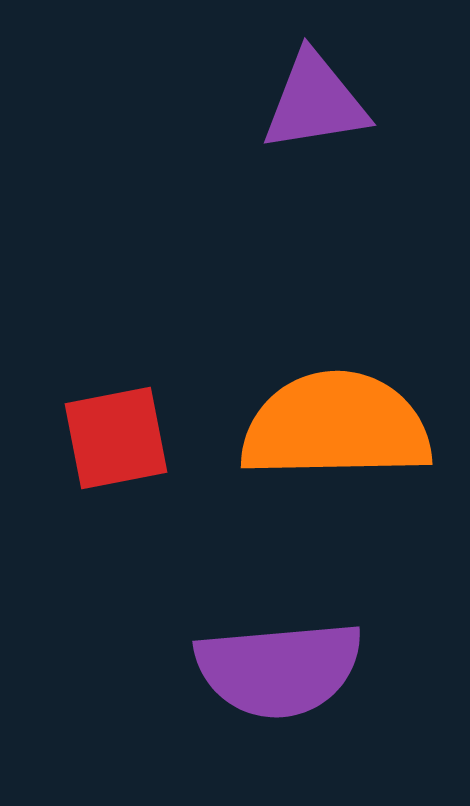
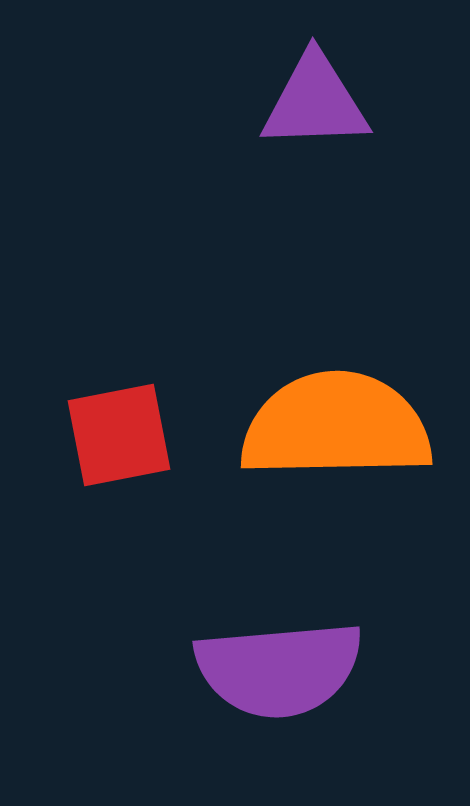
purple triangle: rotated 7 degrees clockwise
red square: moved 3 px right, 3 px up
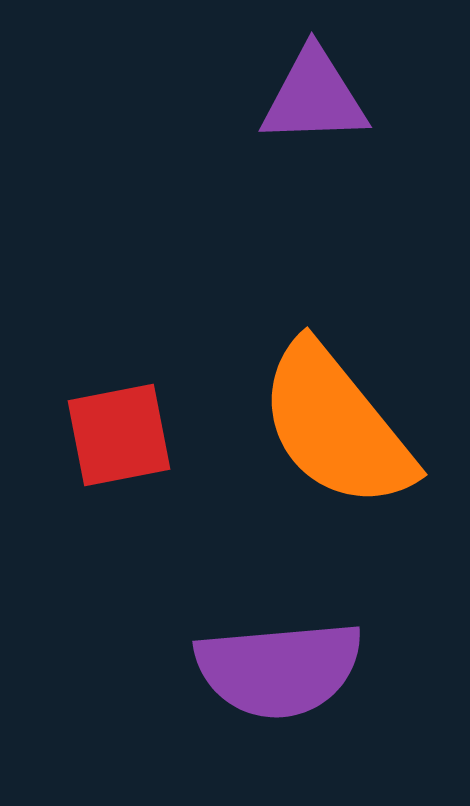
purple triangle: moved 1 px left, 5 px up
orange semicircle: rotated 128 degrees counterclockwise
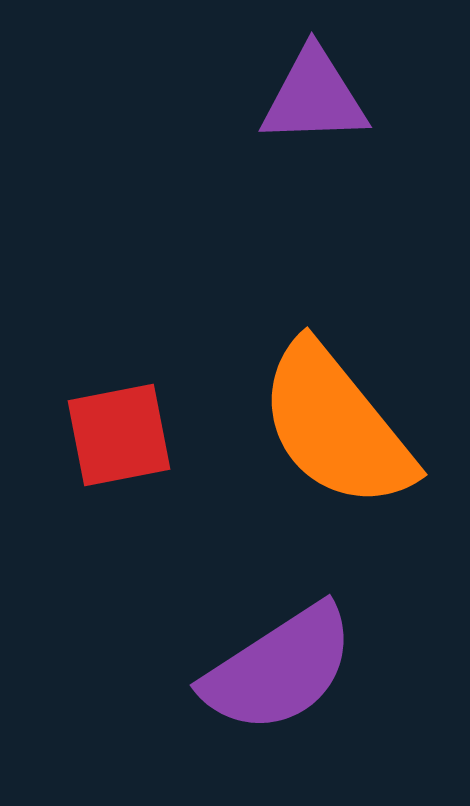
purple semicircle: rotated 28 degrees counterclockwise
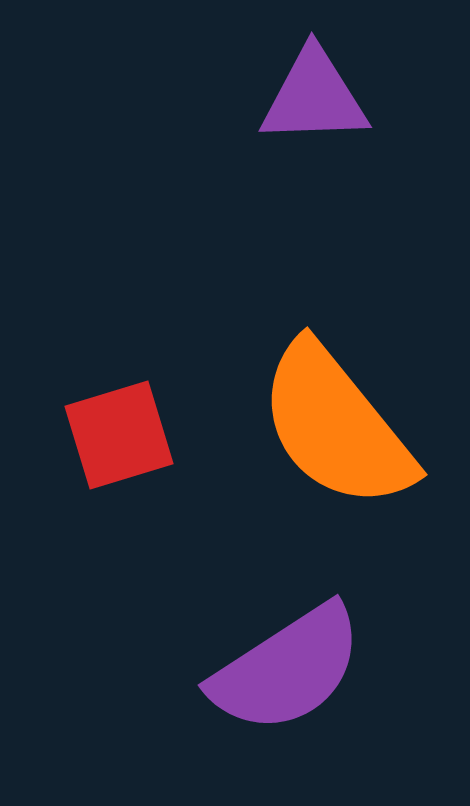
red square: rotated 6 degrees counterclockwise
purple semicircle: moved 8 px right
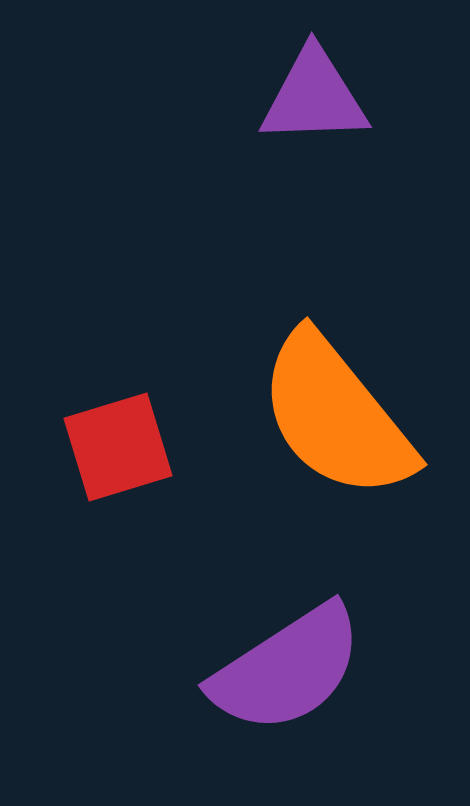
orange semicircle: moved 10 px up
red square: moved 1 px left, 12 px down
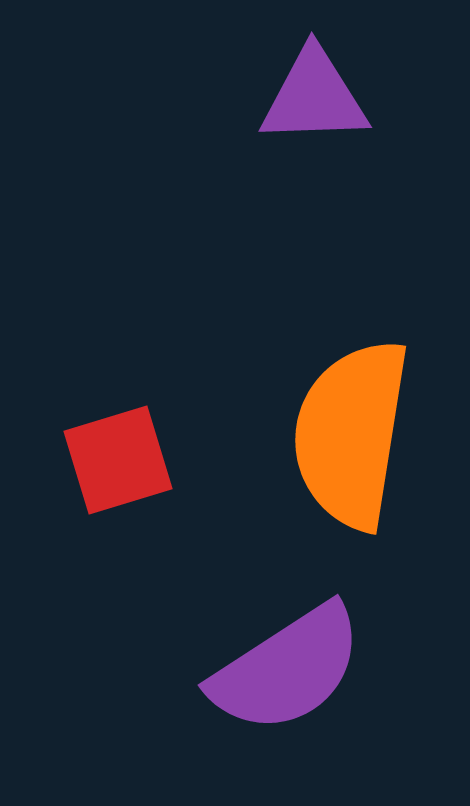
orange semicircle: moved 15 px right, 18 px down; rotated 48 degrees clockwise
red square: moved 13 px down
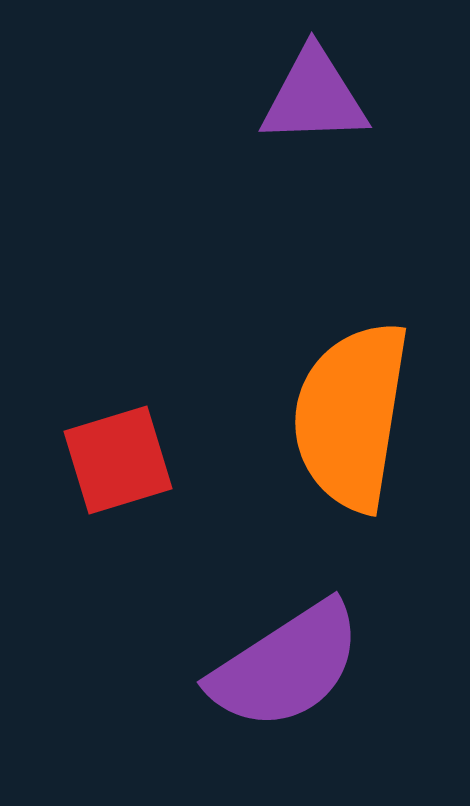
orange semicircle: moved 18 px up
purple semicircle: moved 1 px left, 3 px up
